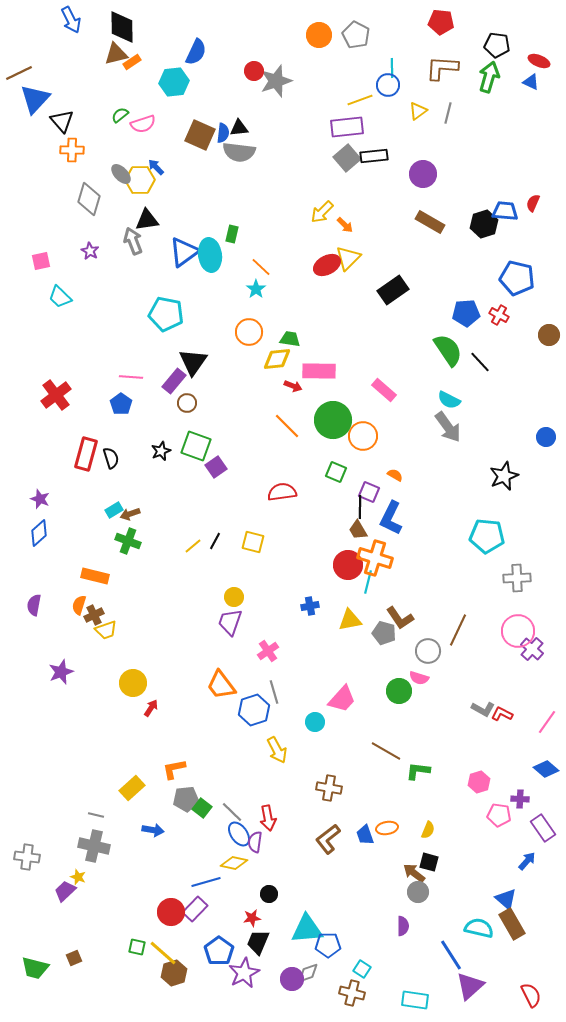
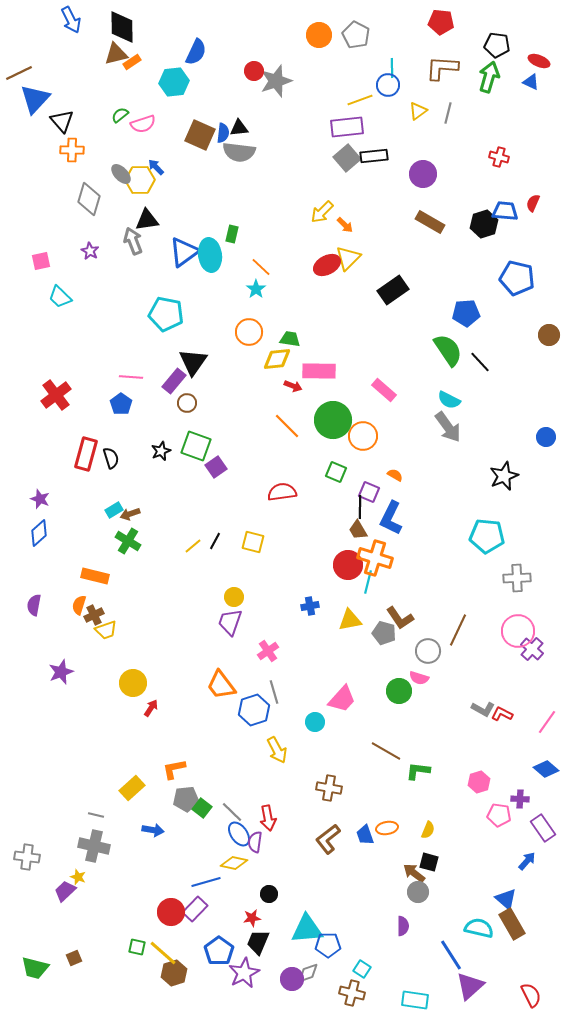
red cross at (499, 315): moved 158 px up; rotated 12 degrees counterclockwise
green cross at (128, 541): rotated 10 degrees clockwise
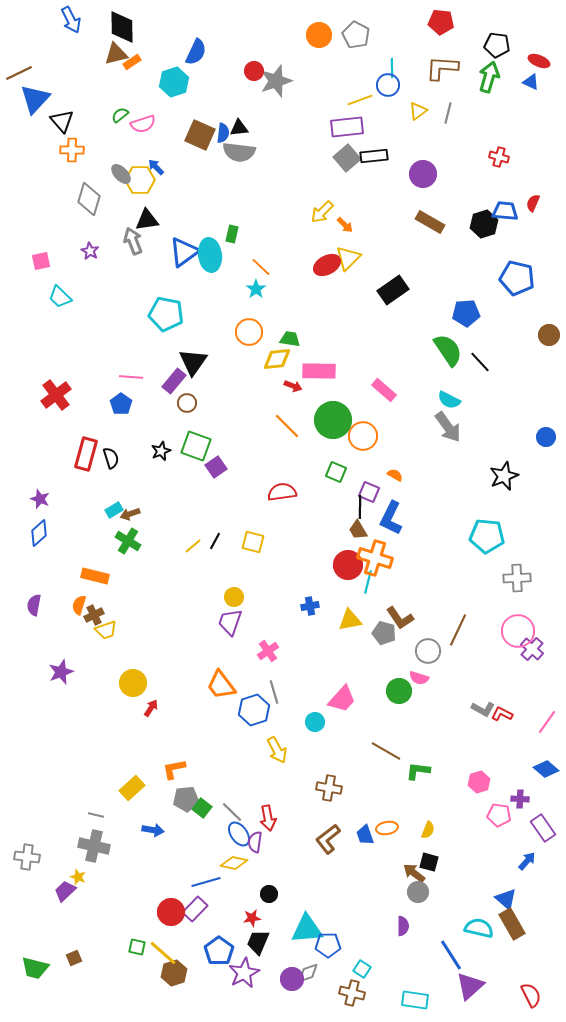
cyan hexagon at (174, 82): rotated 12 degrees counterclockwise
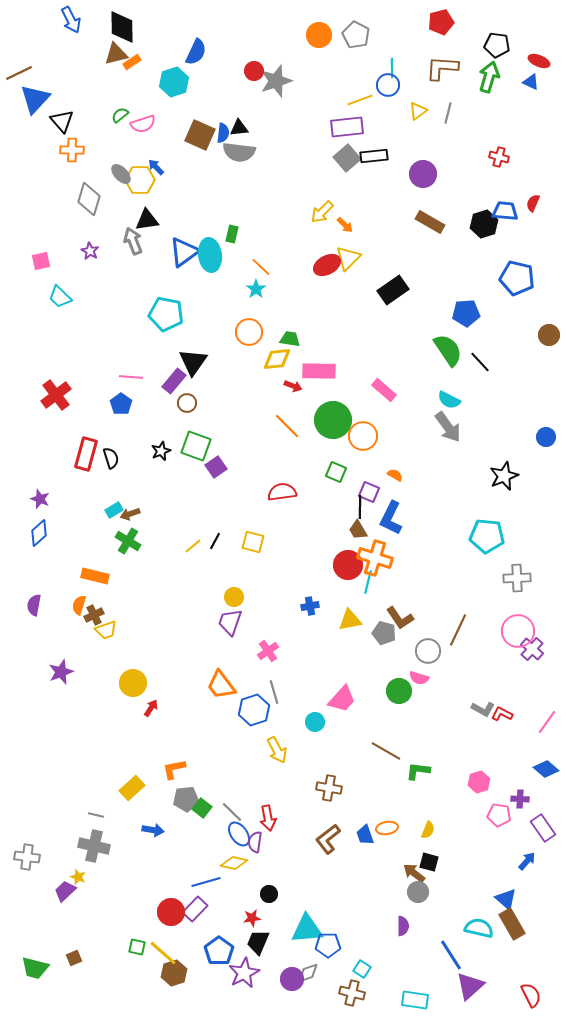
red pentagon at (441, 22): rotated 20 degrees counterclockwise
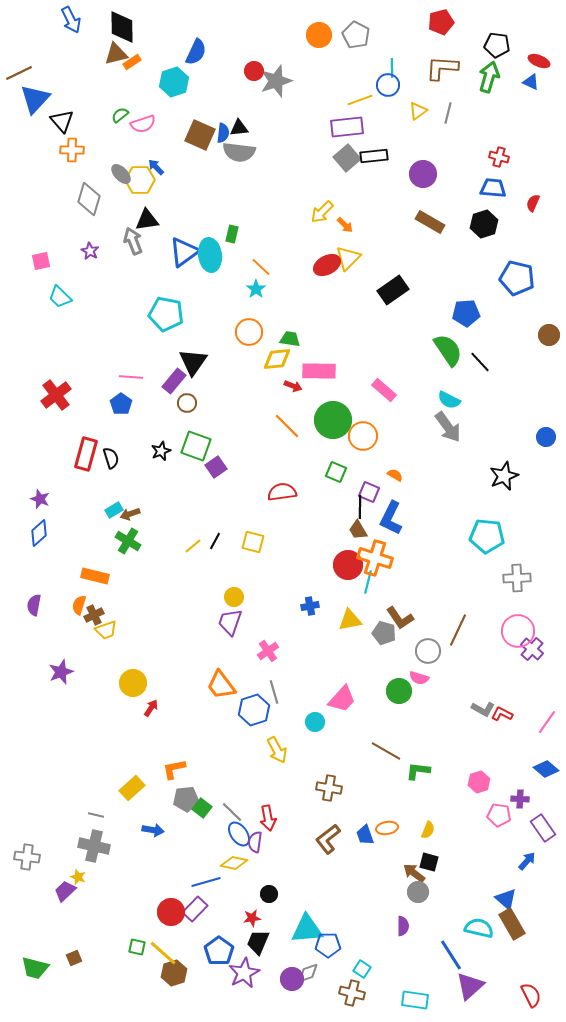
blue trapezoid at (505, 211): moved 12 px left, 23 px up
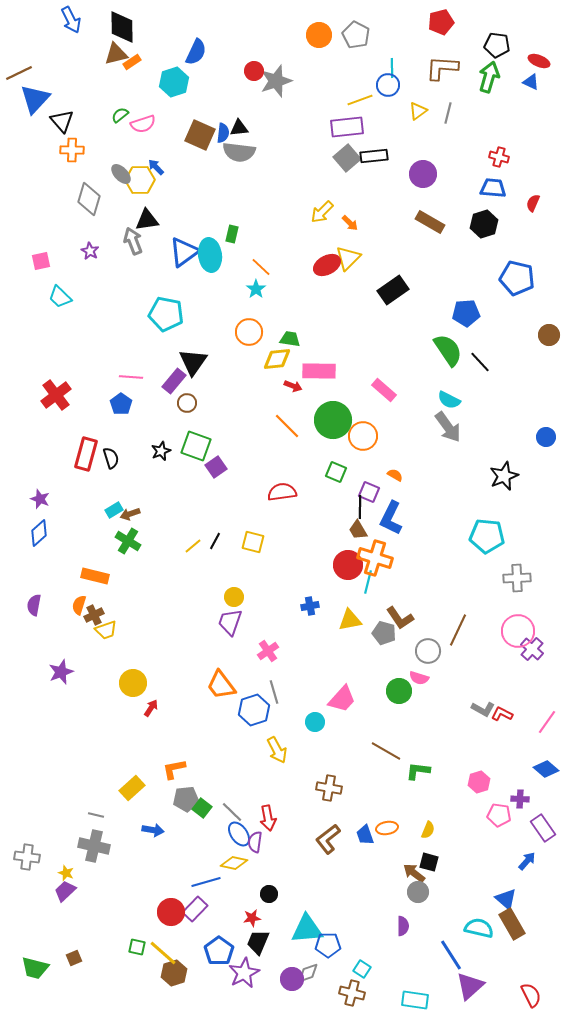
orange arrow at (345, 225): moved 5 px right, 2 px up
yellow star at (78, 877): moved 12 px left, 4 px up
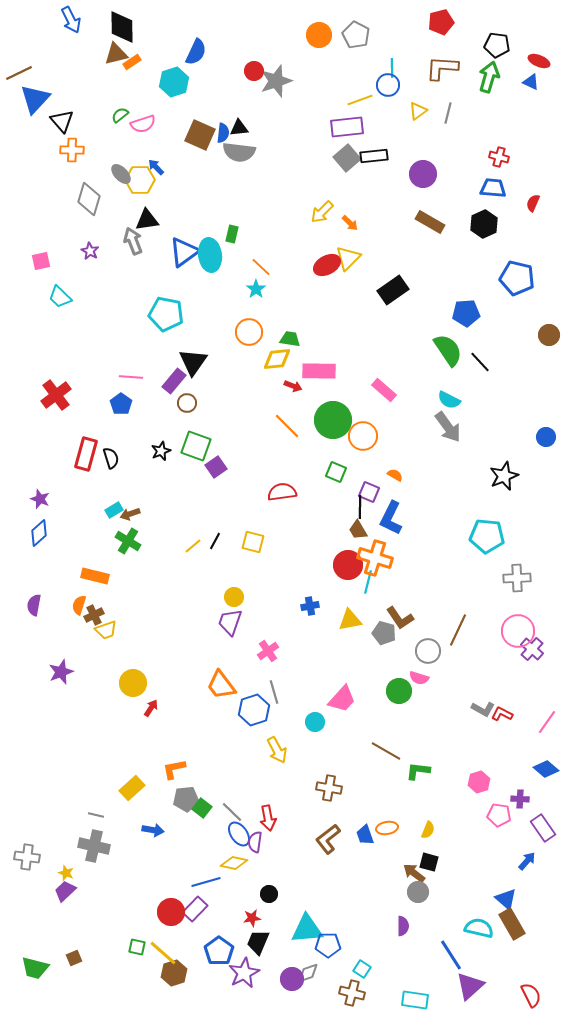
black hexagon at (484, 224): rotated 8 degrees counterclockwise
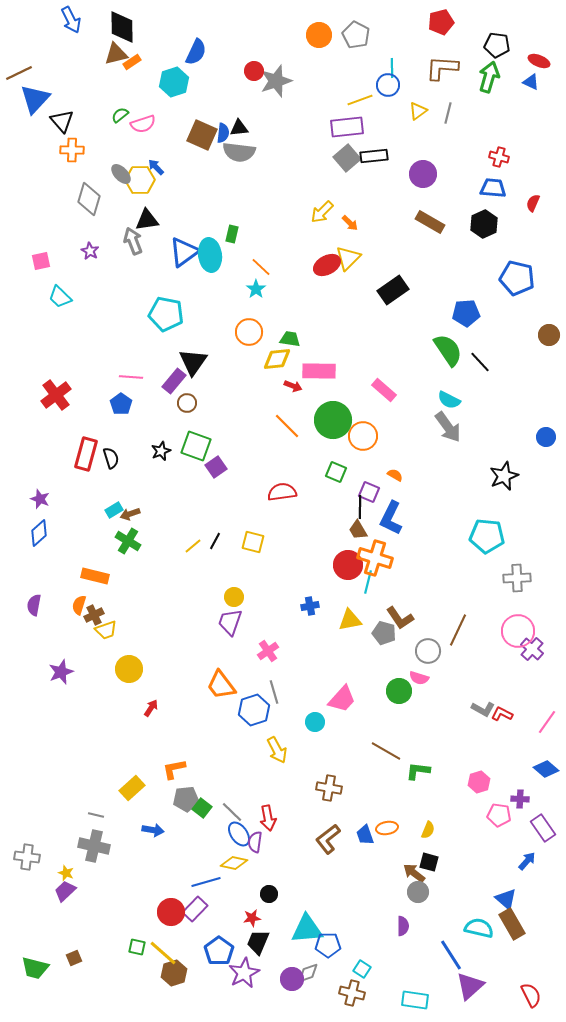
brown square at (200, 135): moved 2 px right
yellow circle at (133, 683): moved 4 px left, 14 px up
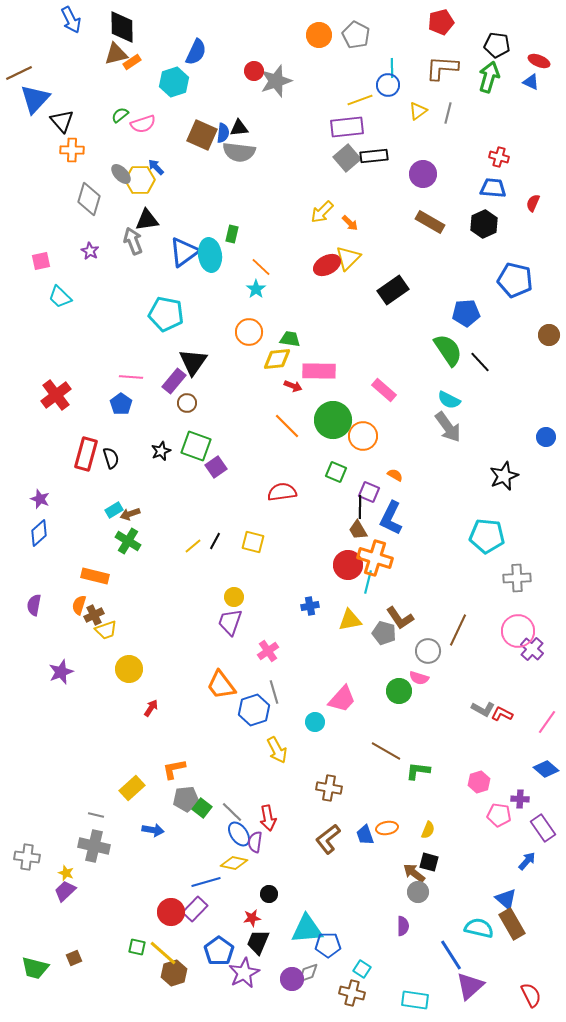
blue pentagon at (517, 278): moved 2 px left, 2 px down
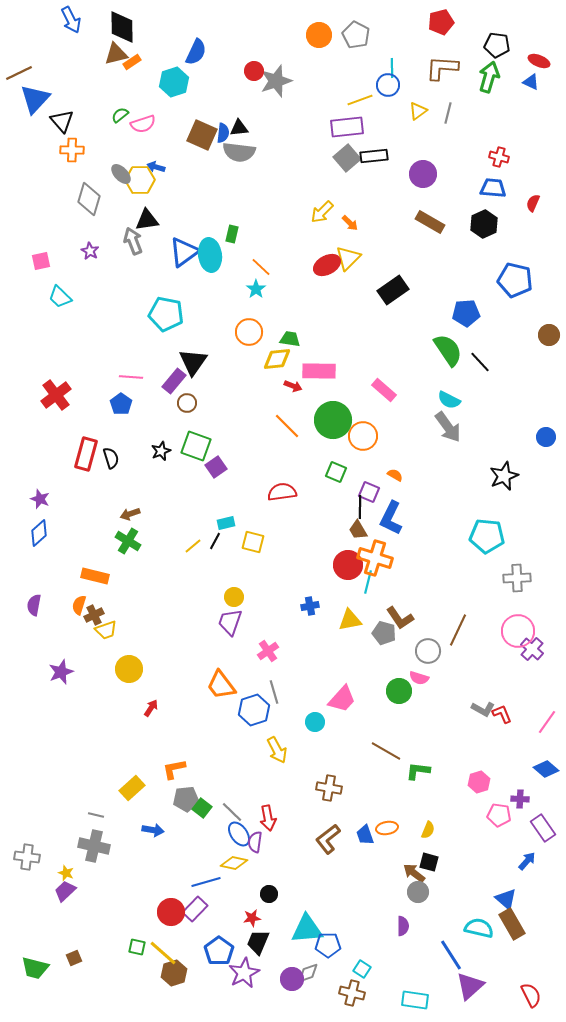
blue arrow at (156, 167): rotated 30 degrees counterclockwise
cyan rectangle at (114, 510): moved 112 px right, 13 px down; rotated 18 degrees clockwise
red L-shape at (502, 714): rotated 40 degrees clockwise
